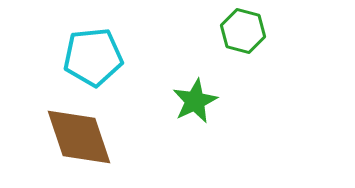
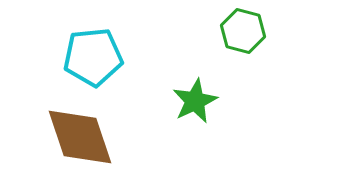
brown diamond: moved 1 px right
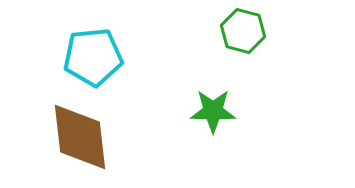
green star: moved 18 px right, 10 px down; rotated 27 degrees clockwise
brown diamond: rotated 12 degrees clockwise
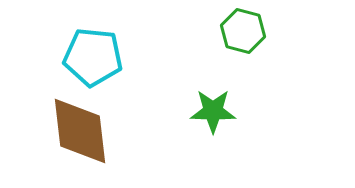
cyan pentagon: rotated 12 degrees clockwise
brown diamond: moved 6 px up
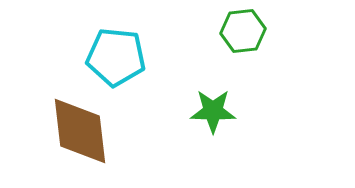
green hexagon: rotated 21 degrees counterclockwise
cyan pentagon: moved 23 px right
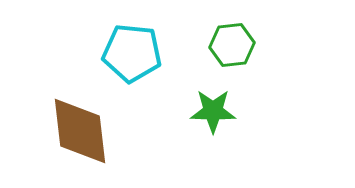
green hexagon: moved 11 px left, 14 px down
cyan pentagon: moved 16 px right, 4 px up
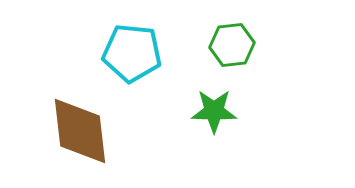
green star: moved 1 px right
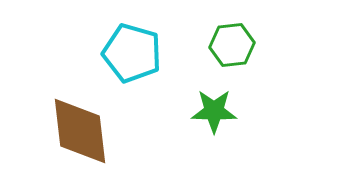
cyan pentagon: rotated 10 degrees clockwise
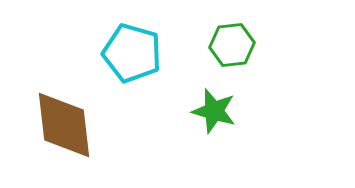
green star: rotated 15 degrees clockwise
brown diamond: moved 16 px left, 6 px up
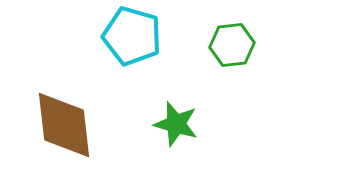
cyan pentagon: moved 17 px up
green star: moved 38 px left, 13 px down
